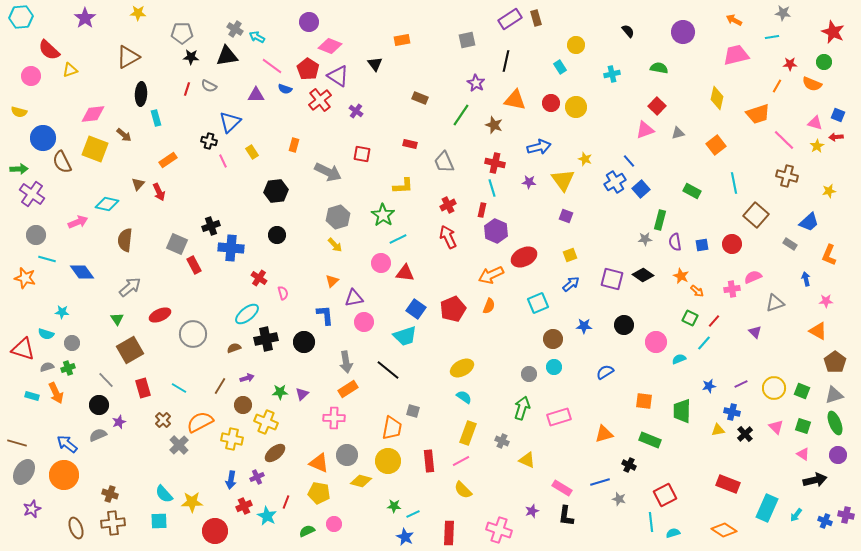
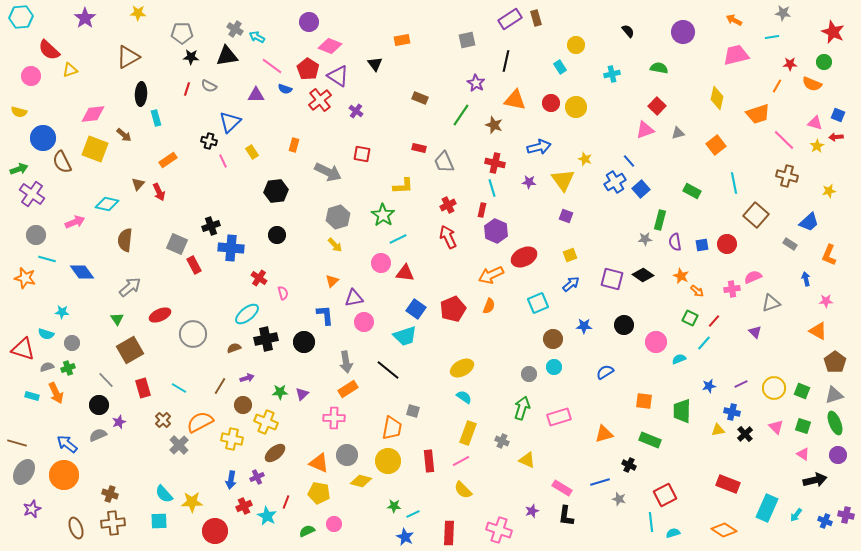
red rectangle at (410, 144): moved 9 px right, 4 px down
green arrow at (19, 169): rotated 18 degrees counterclockwise
pink arrow at (78, 222): moved 3 px left
red circle at (732, 244): moved 5 px left
gray triangle at (775, 303): moved 4 px left
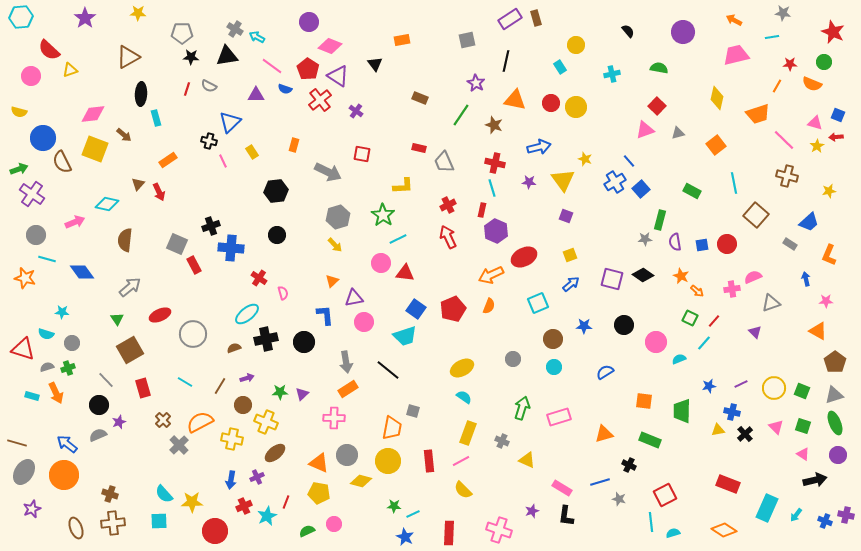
gray circle at (529, 374): moved 16 px left, 15 px up
cyan line at (179, 388): moved 6 px right, 6 px up
cyan star at (267, 516): rotated 18 degrees clockwise
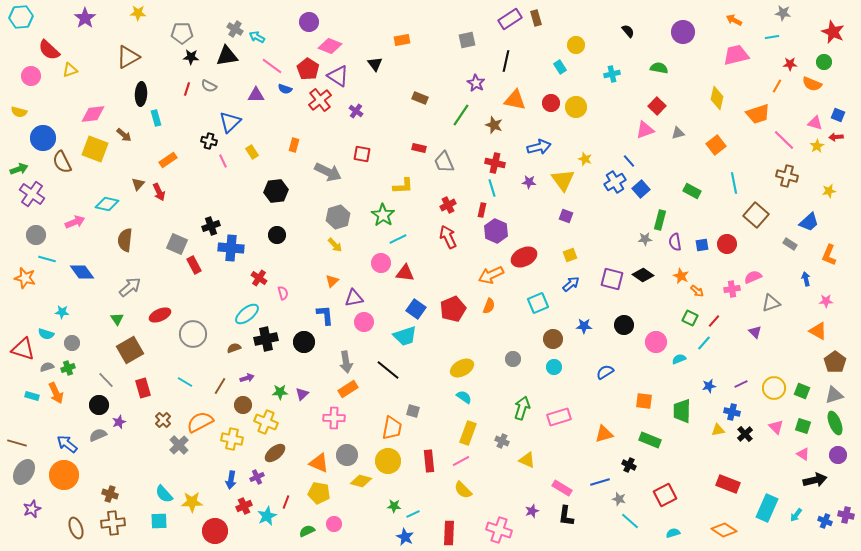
cyan line at (651, 522): moved 21 px left, 1 px up; rotated 42 degrees counterclockwise
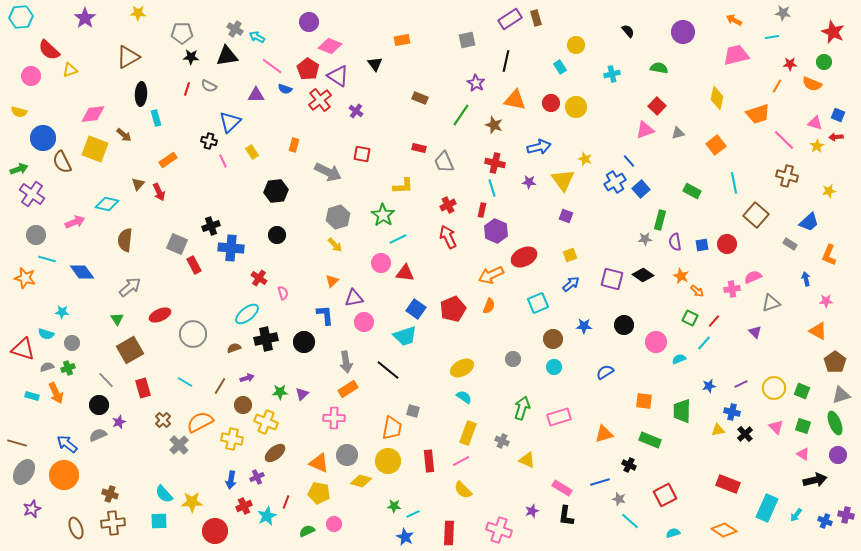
gray triangle at (834, 395): moved 7 px right
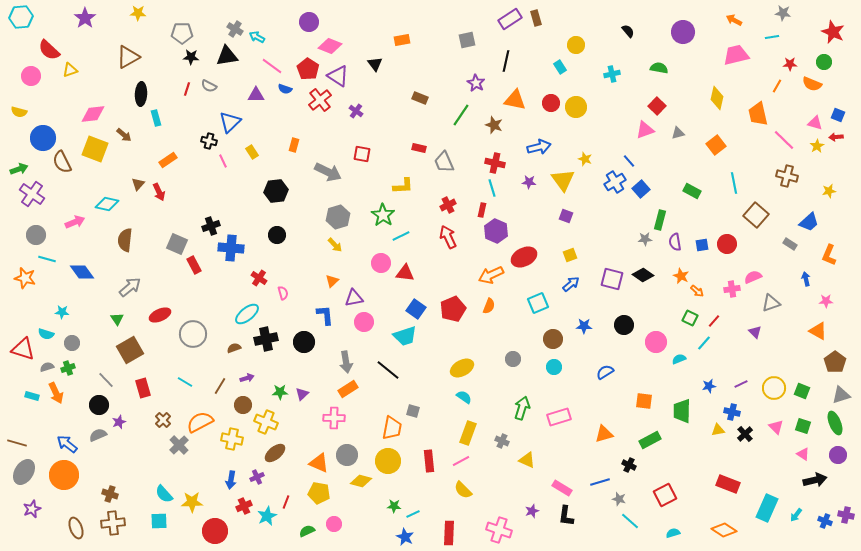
orange trapezoid at (758, 114): rotated 95 degrees clockwise
cyan line at (398, 239): moved 3 px right, 3 px up
green rectangle at (650, 440): rotated 50 degrees counterclockwise
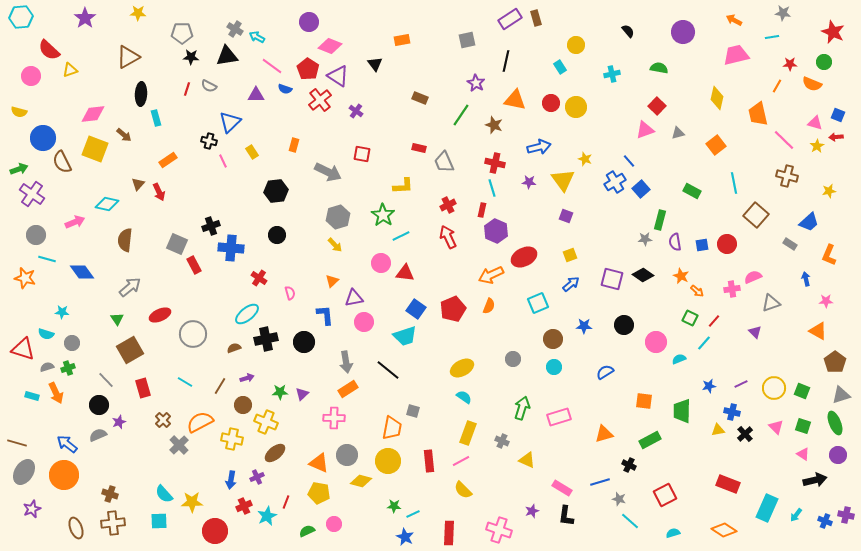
pink semicircle at (283, 293): moved 7 px right
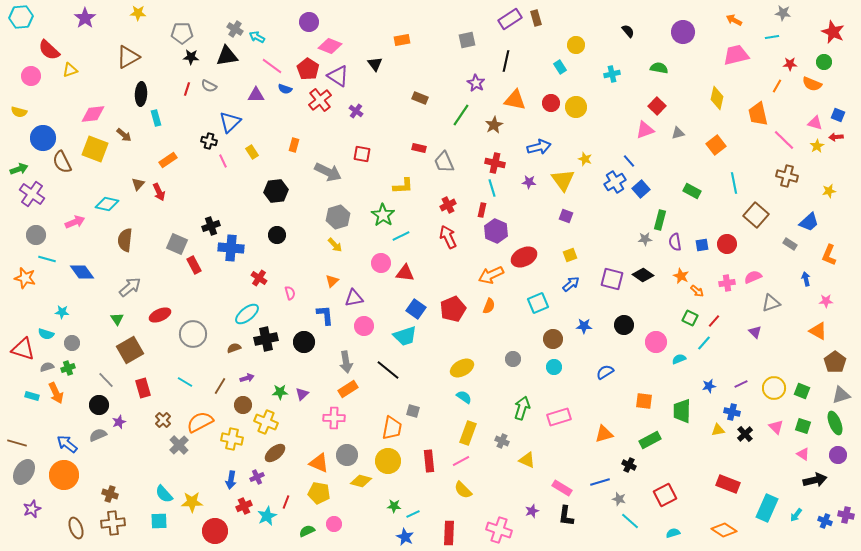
brown star at (494, 125): rotated 24 degrees clockwise
pink cross at (732, 289): moved 5 px left, 6 px up
pink circle at (364, 322): moved 4 px down
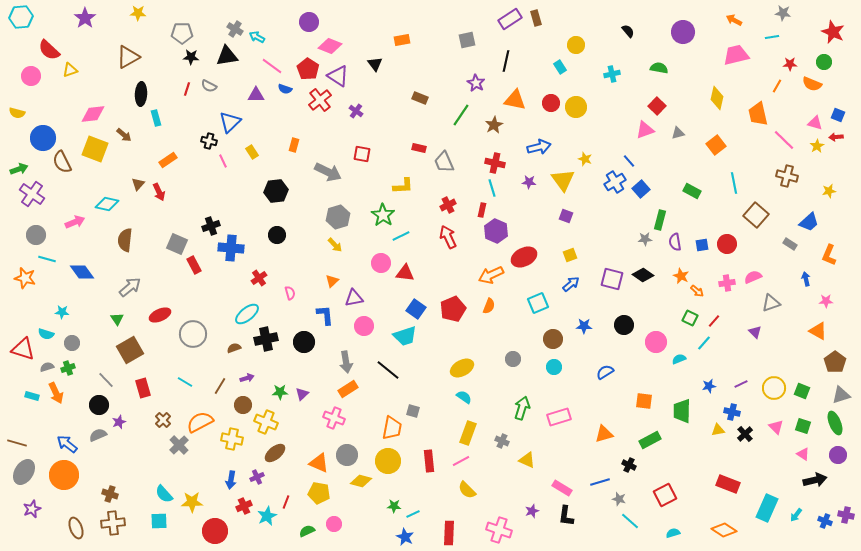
yellow semicircle at (19, 112): moved 2 px left, 1 px down
red cross at (259, 278): rotated 21 degrees clockwise
pink cross at (334, 418): rotated 20 degrees clockwise
yellow semicircle at (463, 490): moved 4 px right
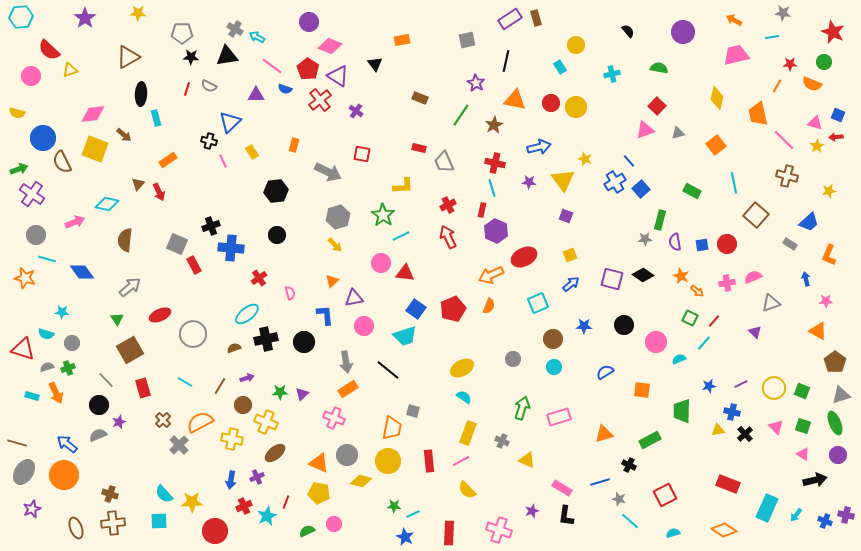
orange square at (644, 401): moved 2 px left, 11 px up
